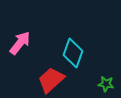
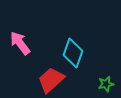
pink arrow: rotated 75 degrees counterclockwise
green star: rotated 21 degrees counterclockwise
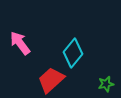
cyan diamond: rotated 20 degrees clockwise
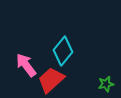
pink arrow: moved 6 px right, 22 px down
cyan diamond: moved 10 px left, 2 px up
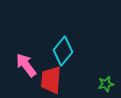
red trapezoid: rotated 44 degrees counterclockwise
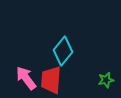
pink arrow: moved 13 px down
green star: moved 4 px up
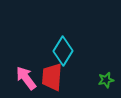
cyan diamond: rotated 8 degrees counterclockwise
red trapezoid: moved 1 px right, 3 px up
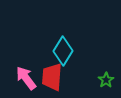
green star: rotated 21 degrees counterclockwise
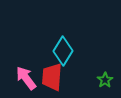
green star: moved 1 px left
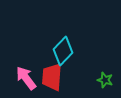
cyan diamond: rotated 12 degrees clockwise
green star: rotated 21 degrees counterclockwise
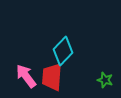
pink arrow: moved 2 px up
